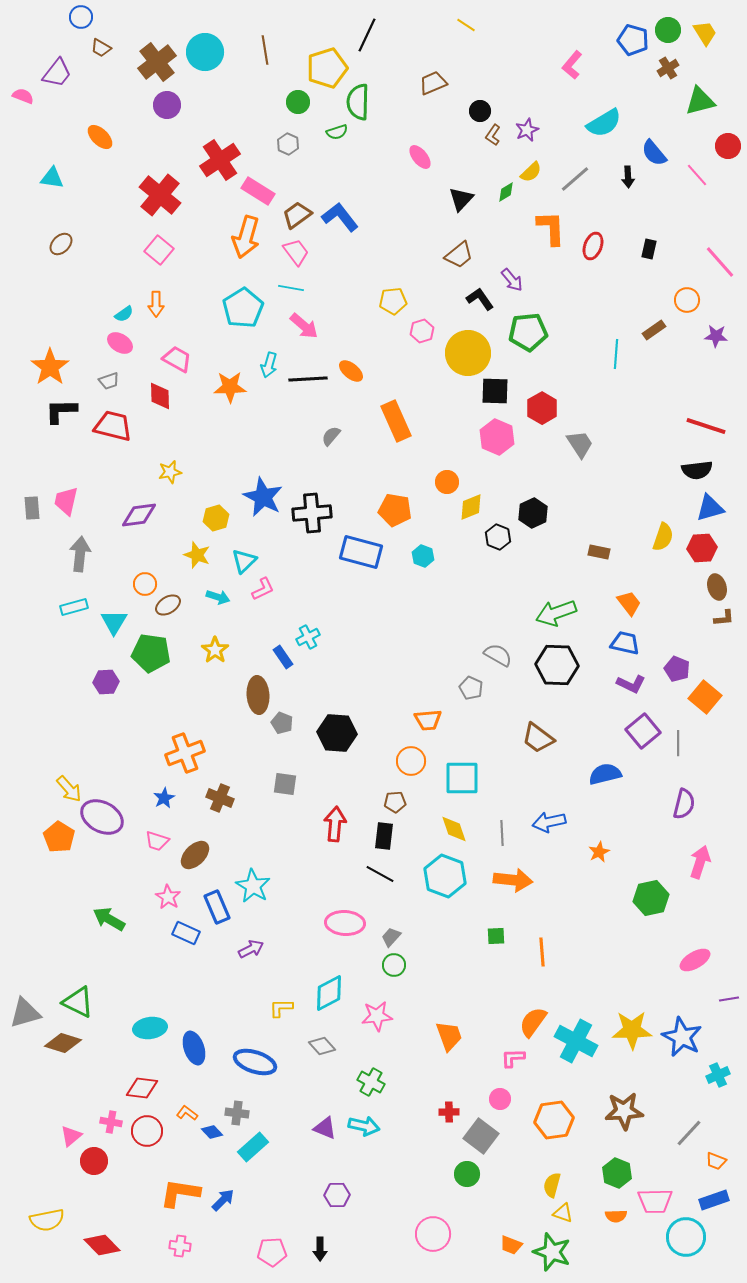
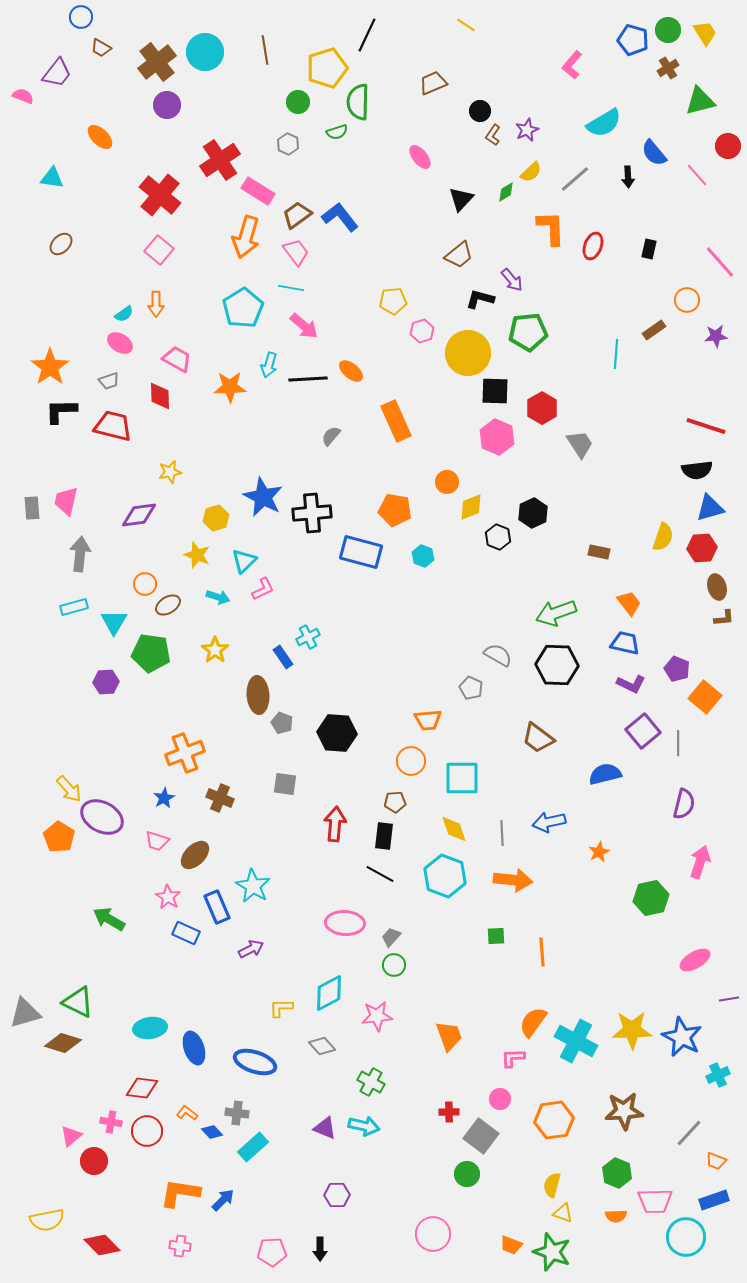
black L-shape at (480, 299): rotated 40 degrees counterclockwise
purple star at (716, 336): rotated 10 degrees counterclockwise
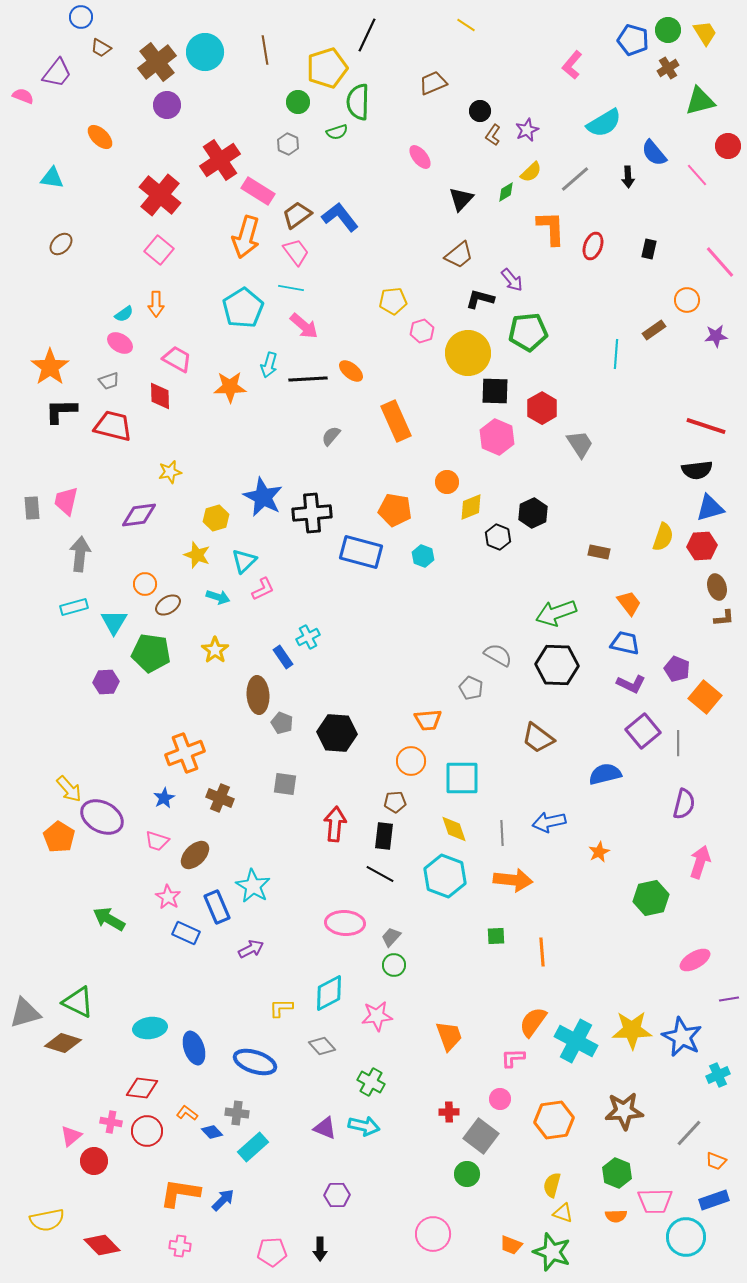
red hexagon at (702, 548): moved 2 px up
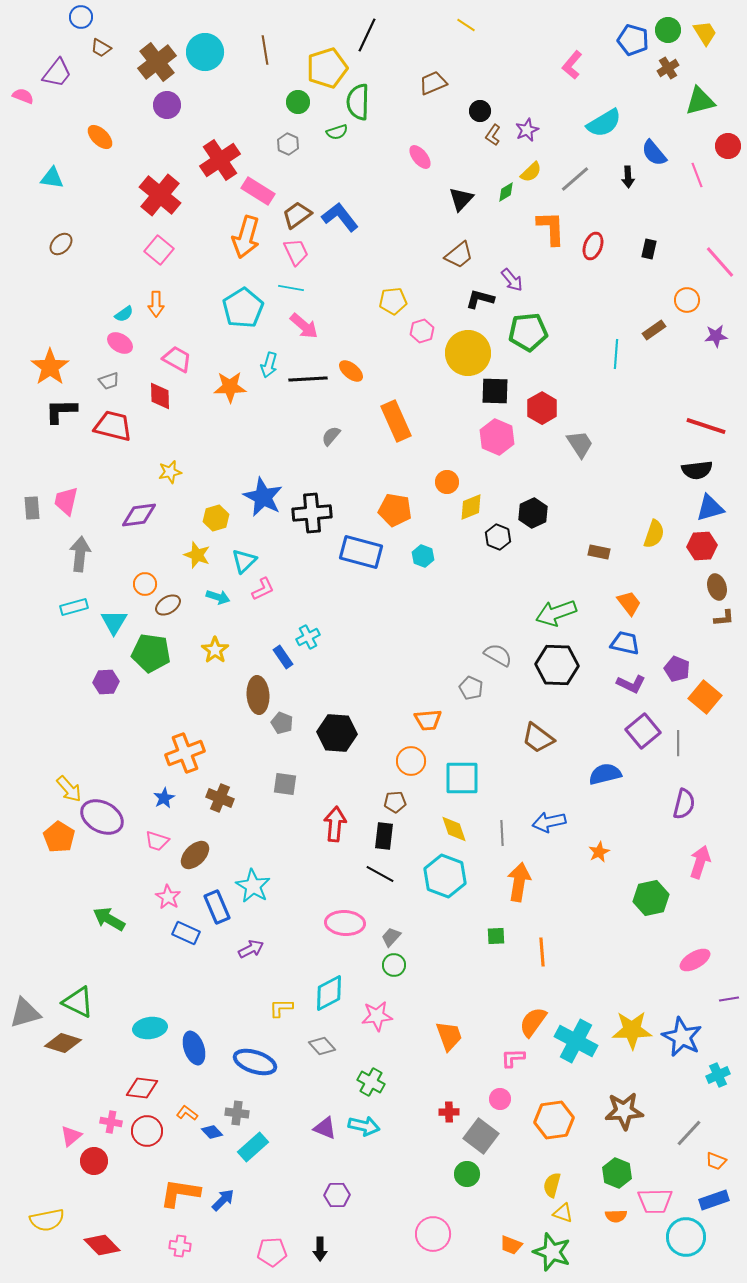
pink line at (697, 175): rotated 20 degrees clockwise
pink trapezoid at (296, 252): rotated 12 degrees clockwise
yellow semicircle at (663, 537): moved 9 px left, 3 px up
orange arrow at (513, 880): moved 6 px right, 2 px down; rotated 87 degrees counterclockwise
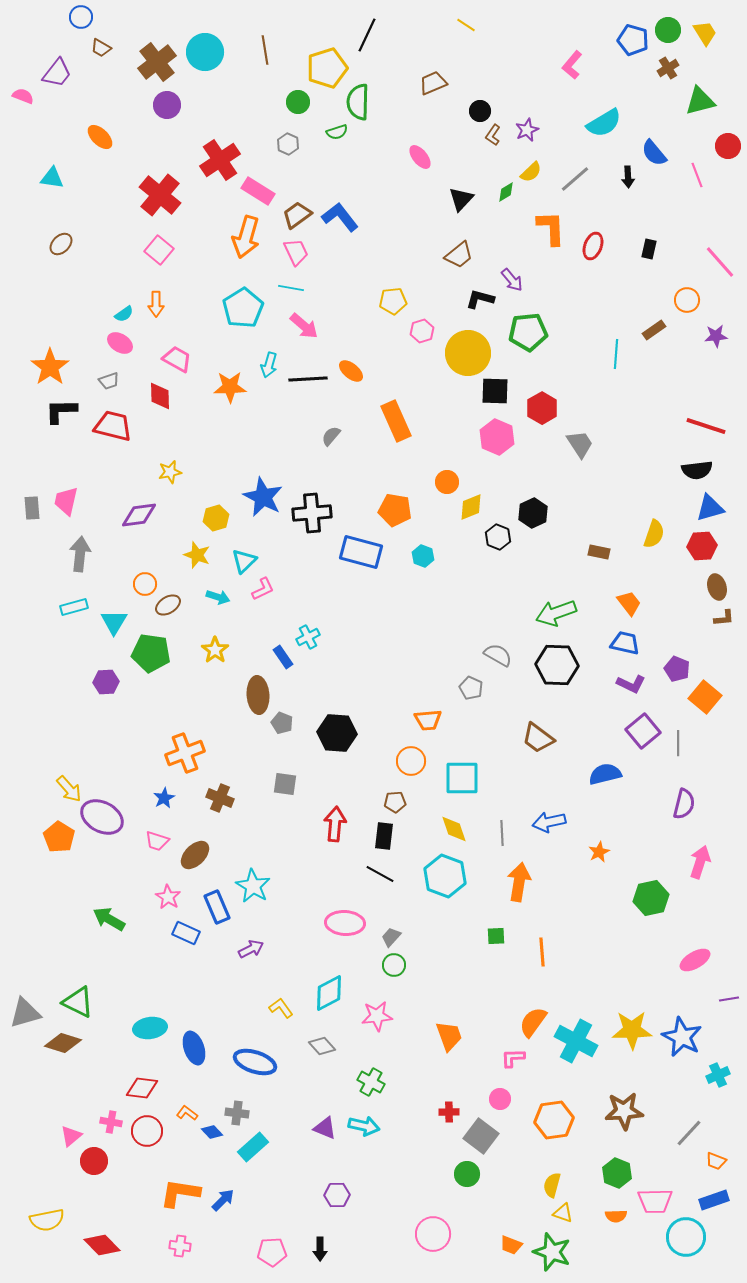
yellow L-shape at (281, 1008): rotated 55 degrees clockwise
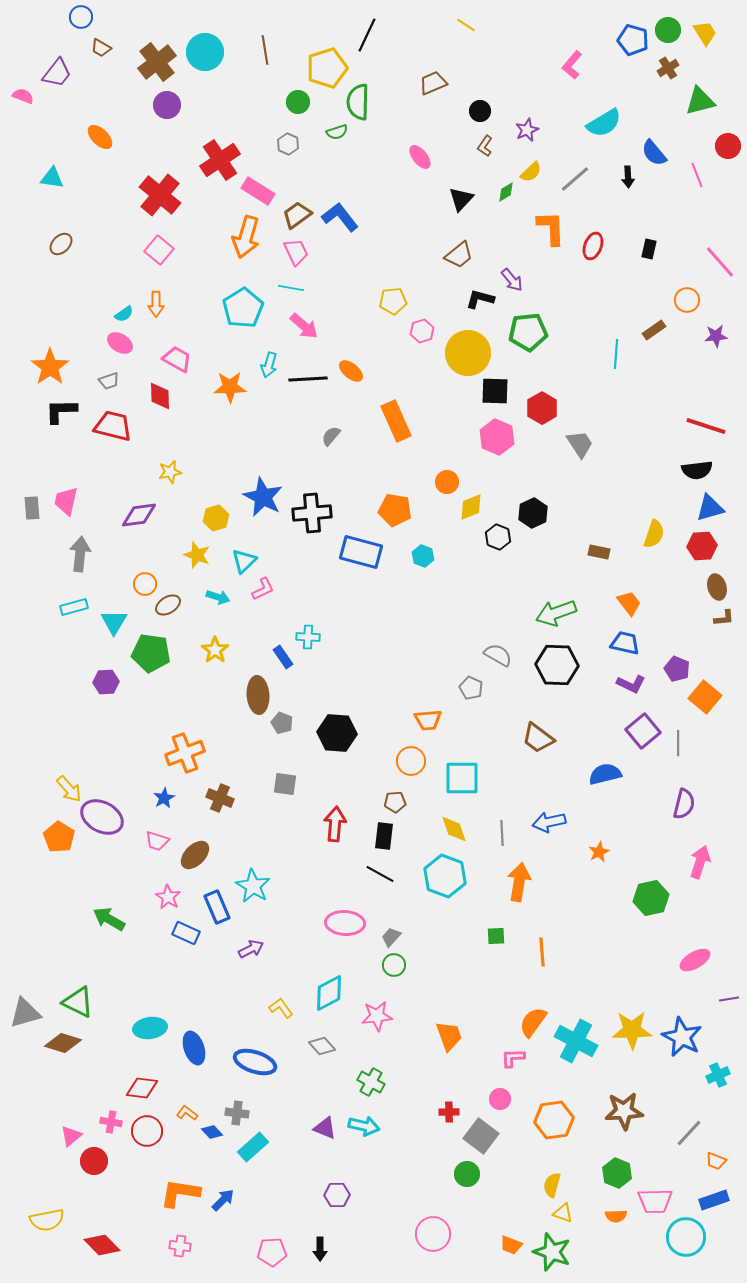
brown L-shape at (493, 135): moved 8 px left, 11 px down
cyan cross at (308, 637): rotated 30 degrees clockwise
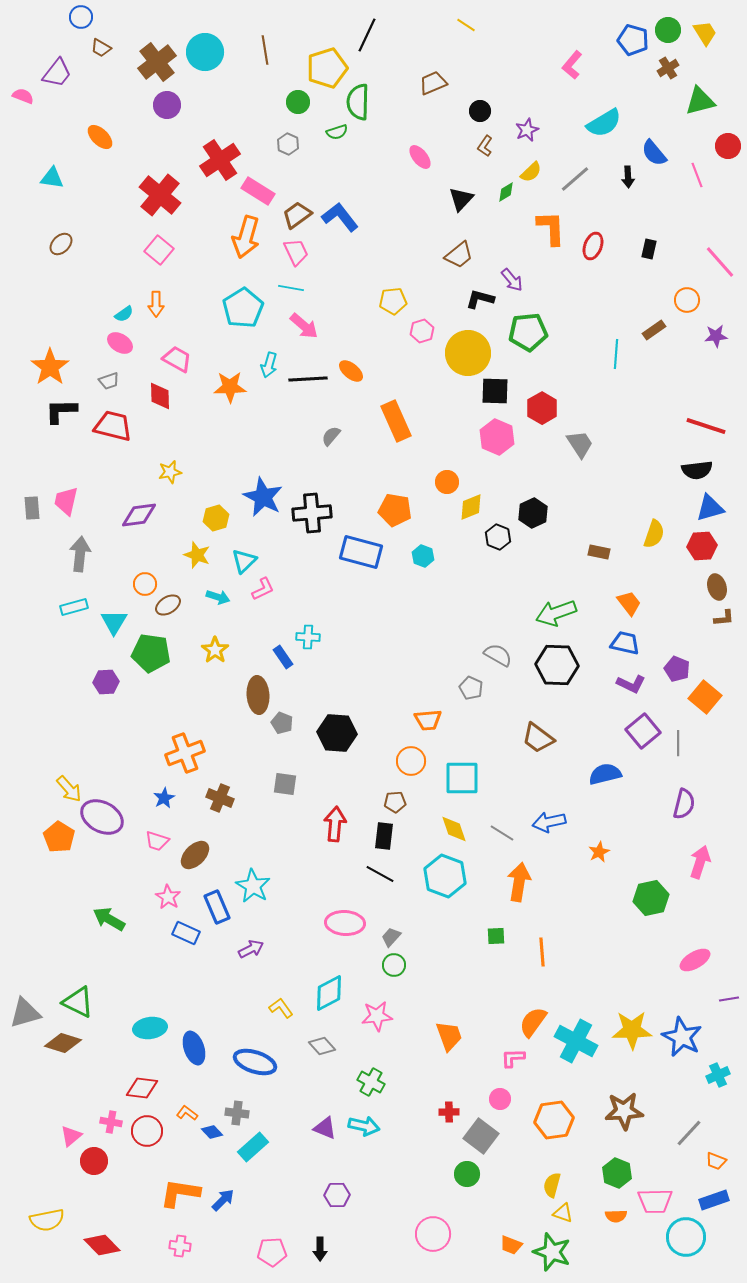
gray line at (502, 833): rotated 55 degrees counterclockwise
